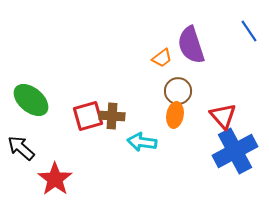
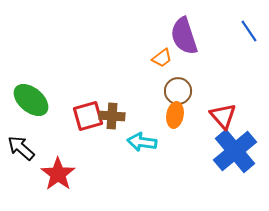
purple semicircle: moved 7 px left, 9 px up
blue cross: rotated 12 degrees counterclockwise
red star: moved 3 px right, 5 px up
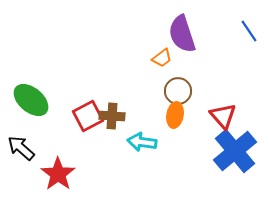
purple semicircle: moved 2 px left, 2 px up
red square: rotated 12 degrees counterclockwise
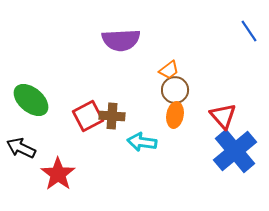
purple semicircle: moved 61 px left, 6 px down; rotated 75 degrees counterclockwise
orange trapezoid: moved 7 px right, 12 px down
brown circle: moved 3 px left, 1 px up
black arrow: rotated 16 degrees counterclockwise
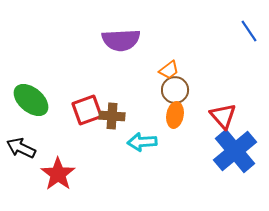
red square: moved 1 px left, 6 px up; rotated 8 degrees clockwise
cyan arrow: rotated 12 degrees counterclockwise
